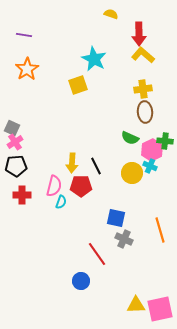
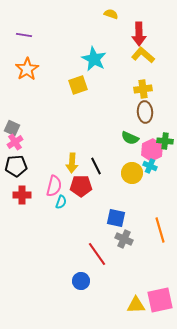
pink square: moved 9 px up
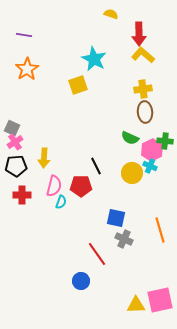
yellow arrow: moved 28 px left, 5 px up
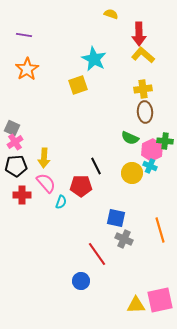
pink semicircle: moved 8 px left, 3 px up; rotated 55 degrees counterclockwise
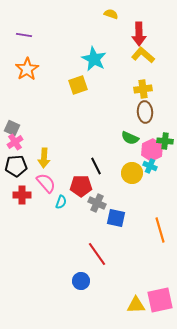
gray cross: moved 27 px left, 36 px up
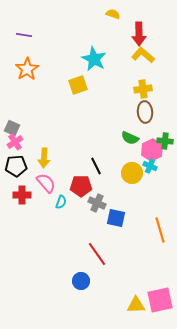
yellow semicircle: moved 2 px right
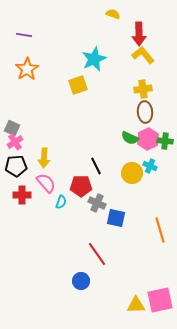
yellow L-shape: rotated 10 degrees clockwise
cyan star: rotated 20 degrees clockwise
pink hexagon: moved 4 px left, 11 px up
